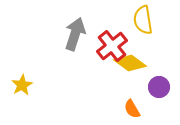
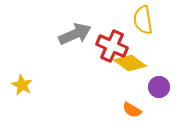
gray arrow: rotated 48 degrees clockwise
red cross: rotated 28 degrees counterclockwise
yellow star: rotated 15 degrees counterclockwise
orange semicircle: moved 1 px down; rotated 30 degrees counterclockwise
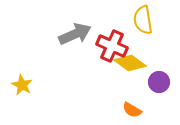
purple circle: moved 5 px up
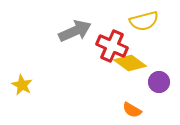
yellow semicircle: moved 1 px right, 1 px down; rotated 96 degrees counterclockwise
gray arrow: moved 3 px up
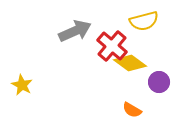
red cross: rotated 16 degrees clockwise
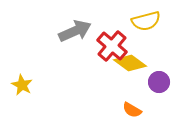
yellow semicircle: moved 2 px right
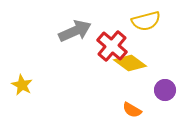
purple circle: moved 6 px right, 8 px down
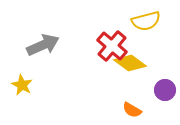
gray arrow: moved 32 px left, 14 px down
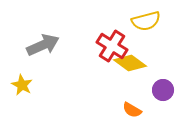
red cross: rotated 8 degrees counterclockwise
purple circle: moved 2 px left
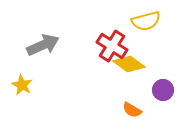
yellow diamond: moved 1 px left, 1 px down
